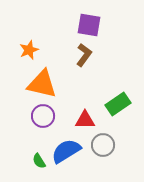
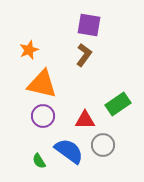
blue semicircle: moved 3 px right; rotated 68 degrees clockwise
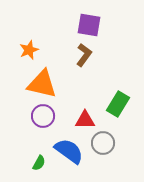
green rectangle: rotated 25 degrees counterclockwise
gray circle: moved 2 px up
green semicircle: moved 2 px down; rotated 119 degrees counterclockwise
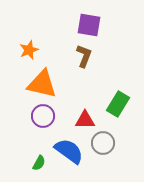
brown L-shape: moved 1 px down; rotated 15 degrees counterclockwise
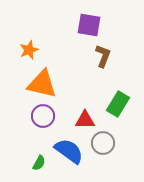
brown L-shape: moved 19 px right
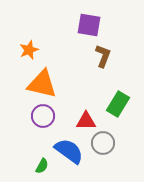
red triangle: moved 1 px right, 1 px down
green semicircle: moved 3 px right, 3 px down
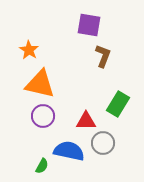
orange star: rotated 18 degrees counterclockwise
orange triangle: moved 2 px left
blue semicircle: rotated 24 degrees counterclockwise
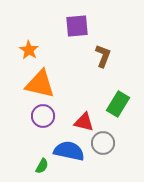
purple square: moved 12 px left, 1 px down; rotated 15 degrees counterclockwise
red triangle: moved 2 px left, 1 px down; rotated 15 degrees clockwise
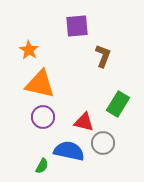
purple circle: moved 1 px down
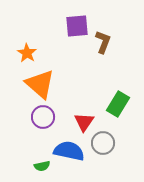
orange star: moved 2 px left, 3 px down
brown L-shape: moved 14 px up
orange triangle: rotated 28 degrees clockwise
red triangle: rotated 50 degrees clockwise
green semicircle: rotated 49 degrees clockwise
